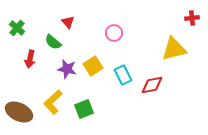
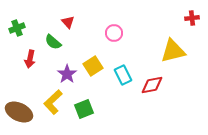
green cross: rotated 28 degrees clockwise
yellow triangle: moved 1 px left, 2 px down
purple star: moved 5 px down; rotated 24 degrees clockwise
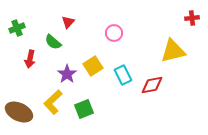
red triangle: rotated 24 degrees clockwise
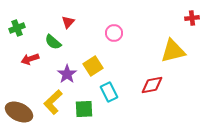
red arrow: rotated 60 degrees clockwise
cyan rectangle: moved 14 px left, 17 px down
green square: rotated 18 degrees clockwise
